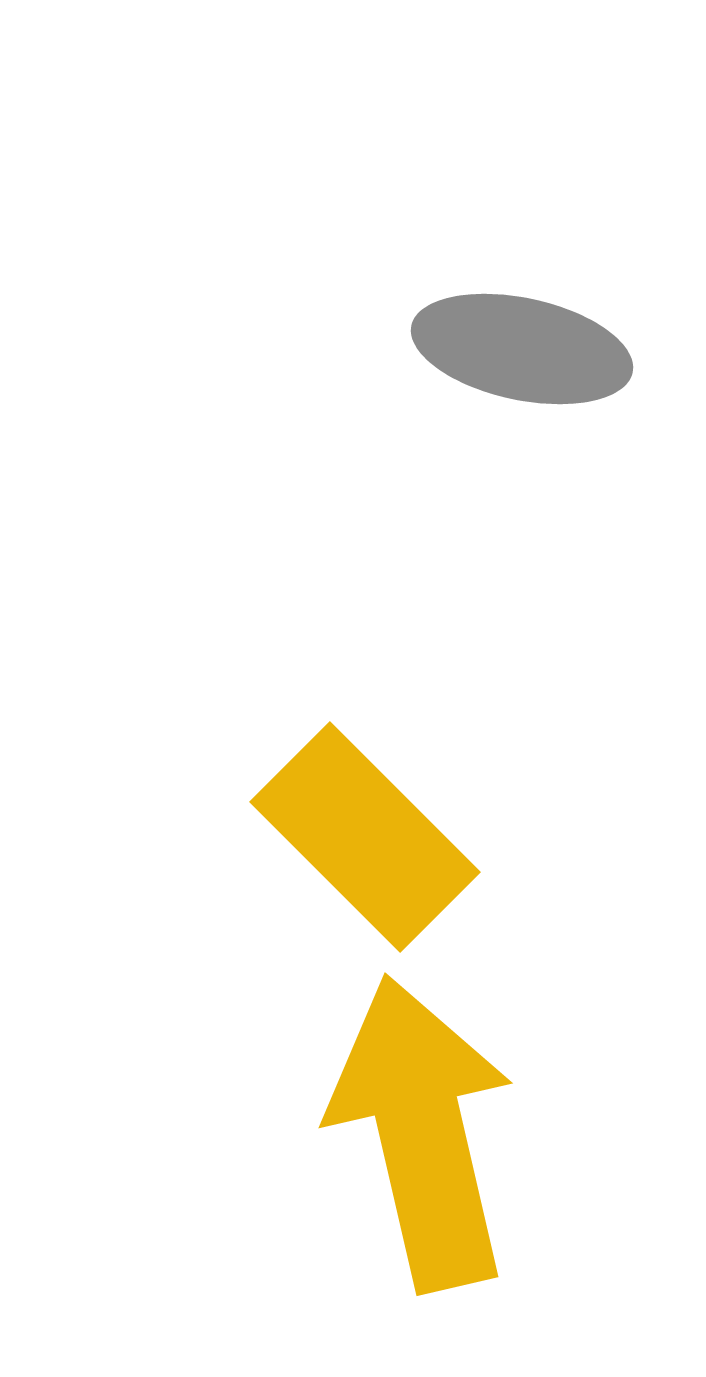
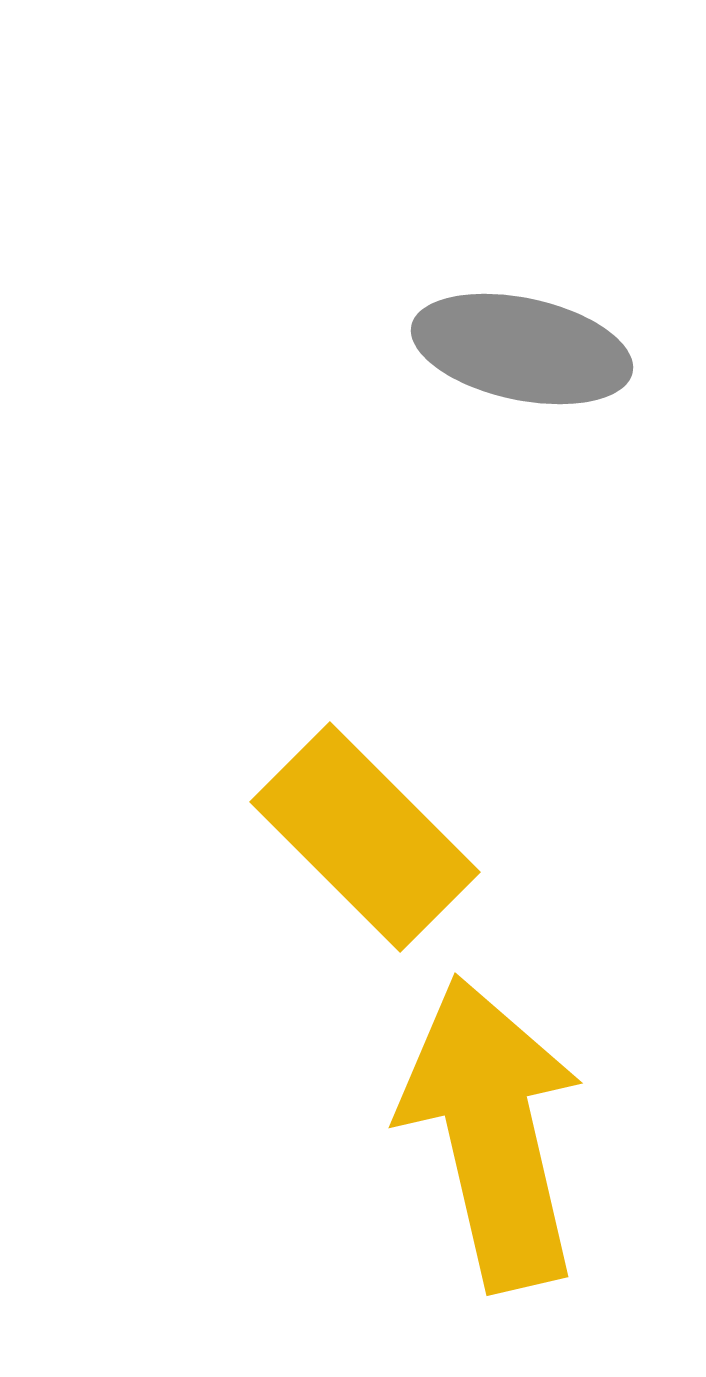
yellow arrow: moved 70 px right
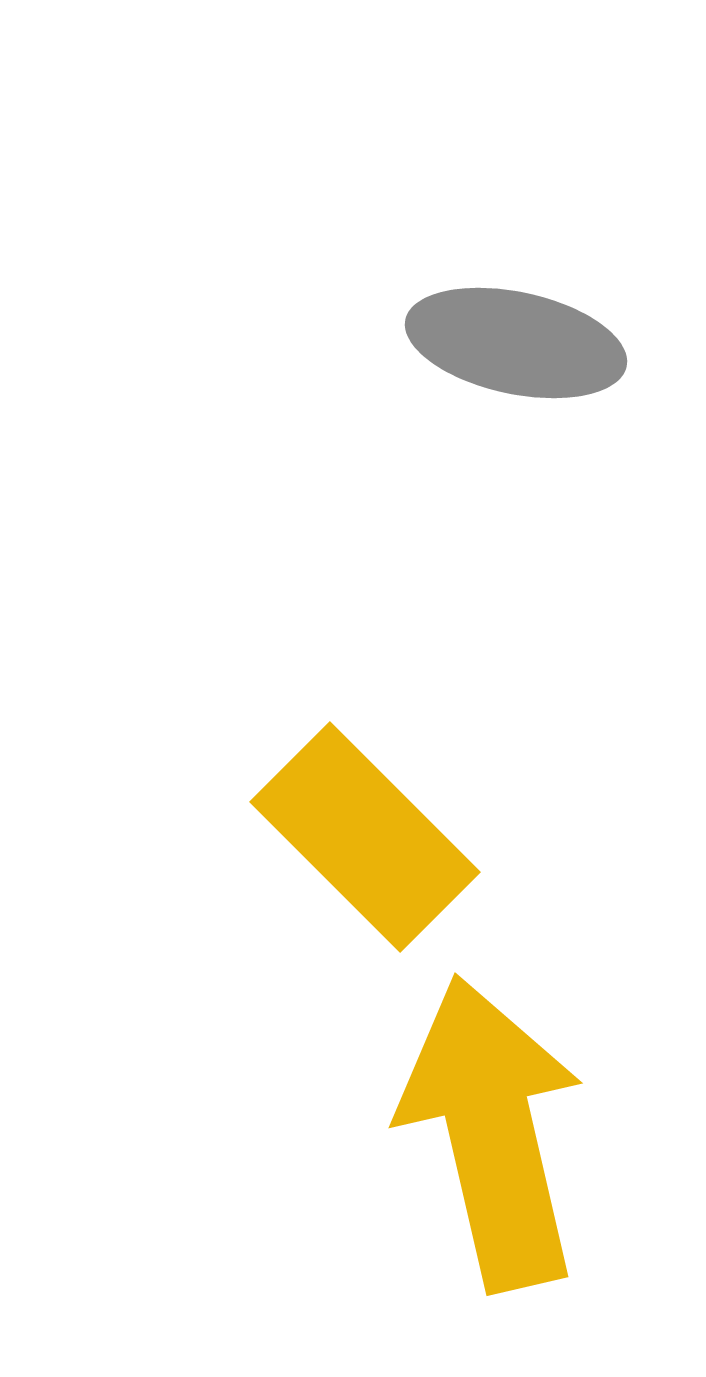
gray ellipse: moved 6 px left, 6 px up
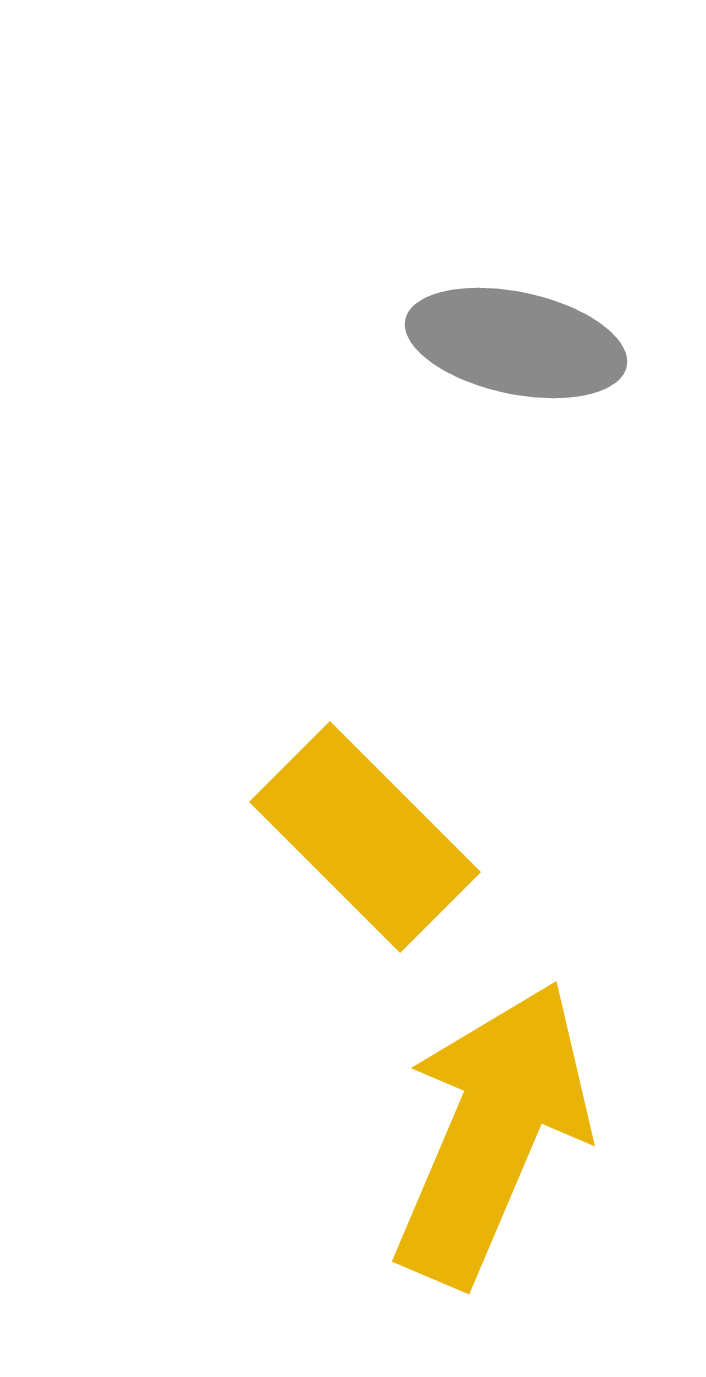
yellow arrow: rotated 36 degrees clockwise
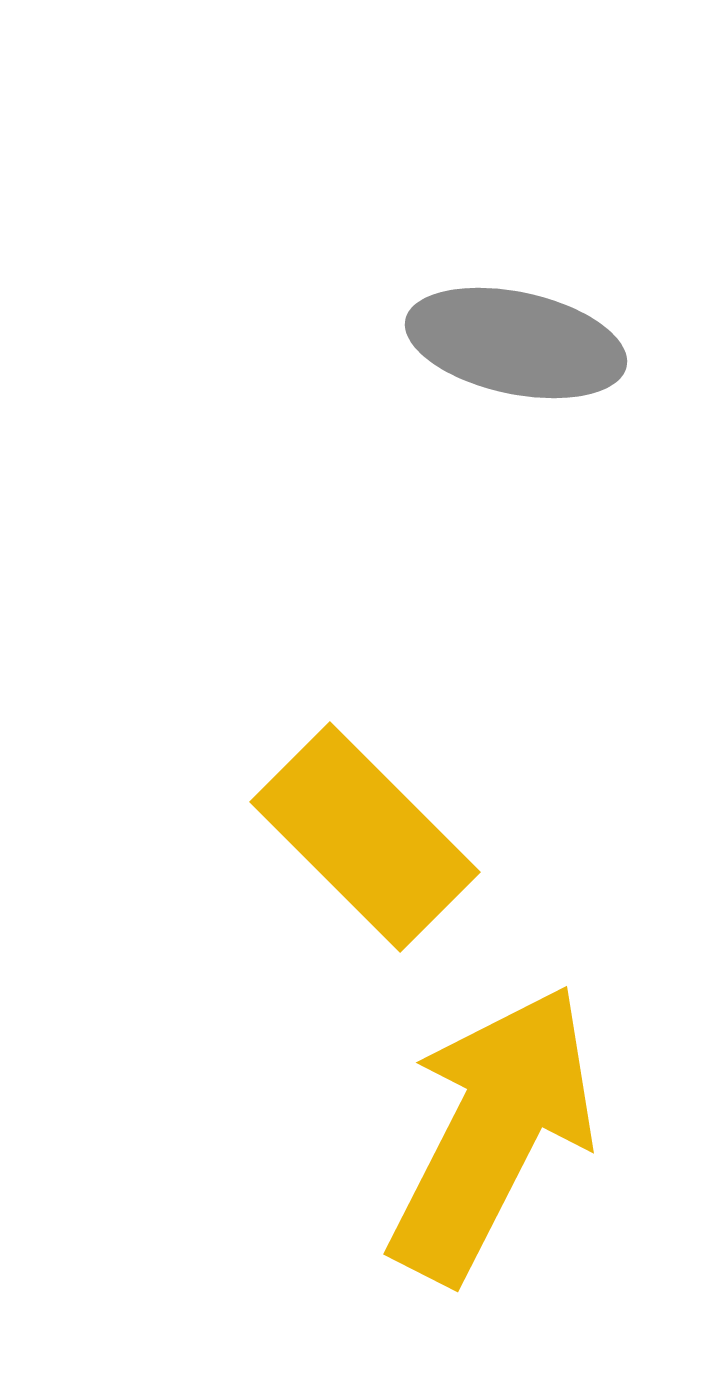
yellow arrow: rotated 4 degrees clockwise
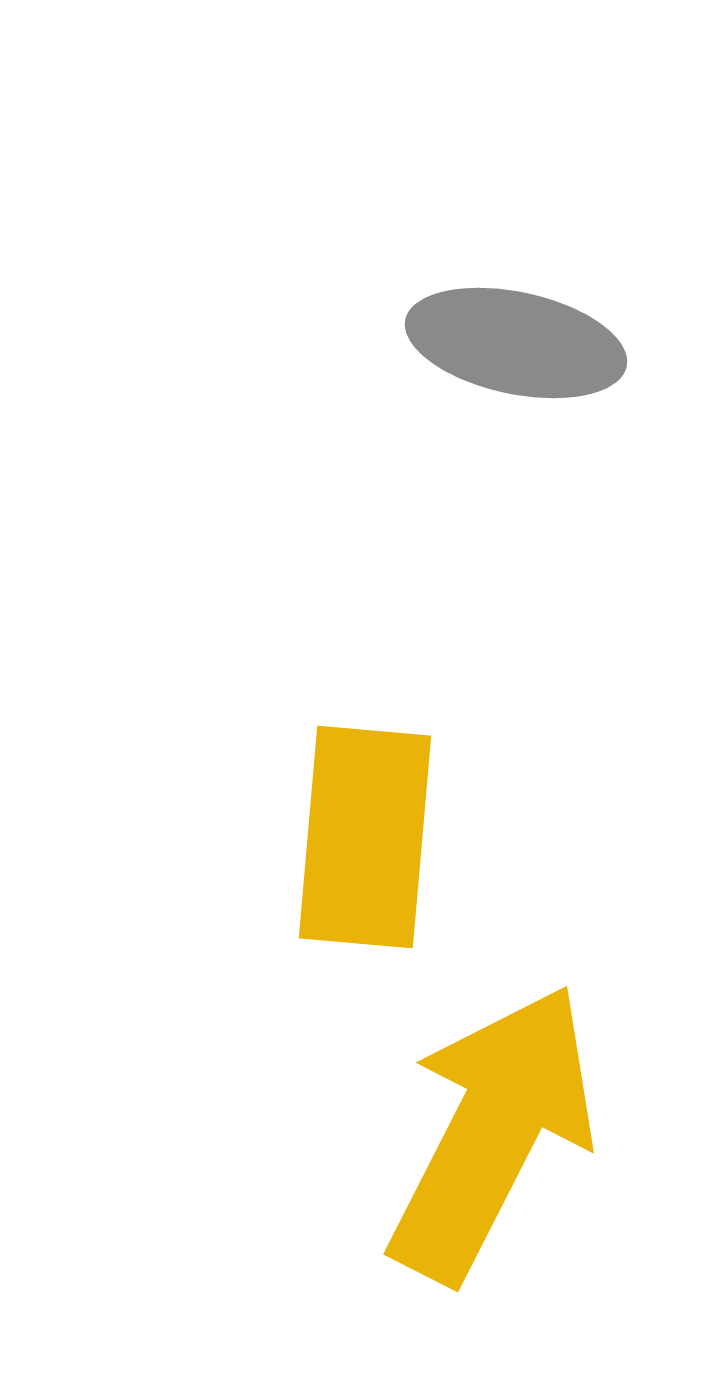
yellow rectangle: rotated 50 degrees clockwise
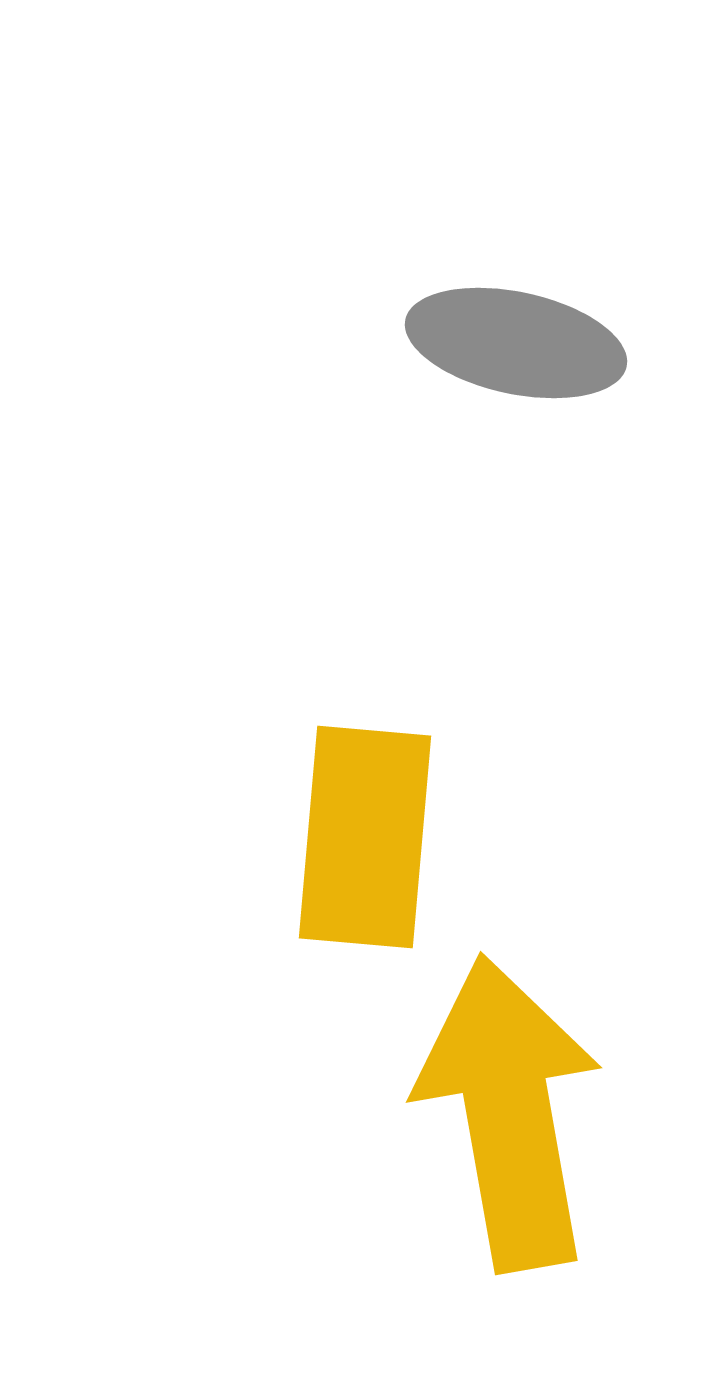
yellow arrow: moved 17 px right, 20 px up; rotated 37 degrees counterclockwise
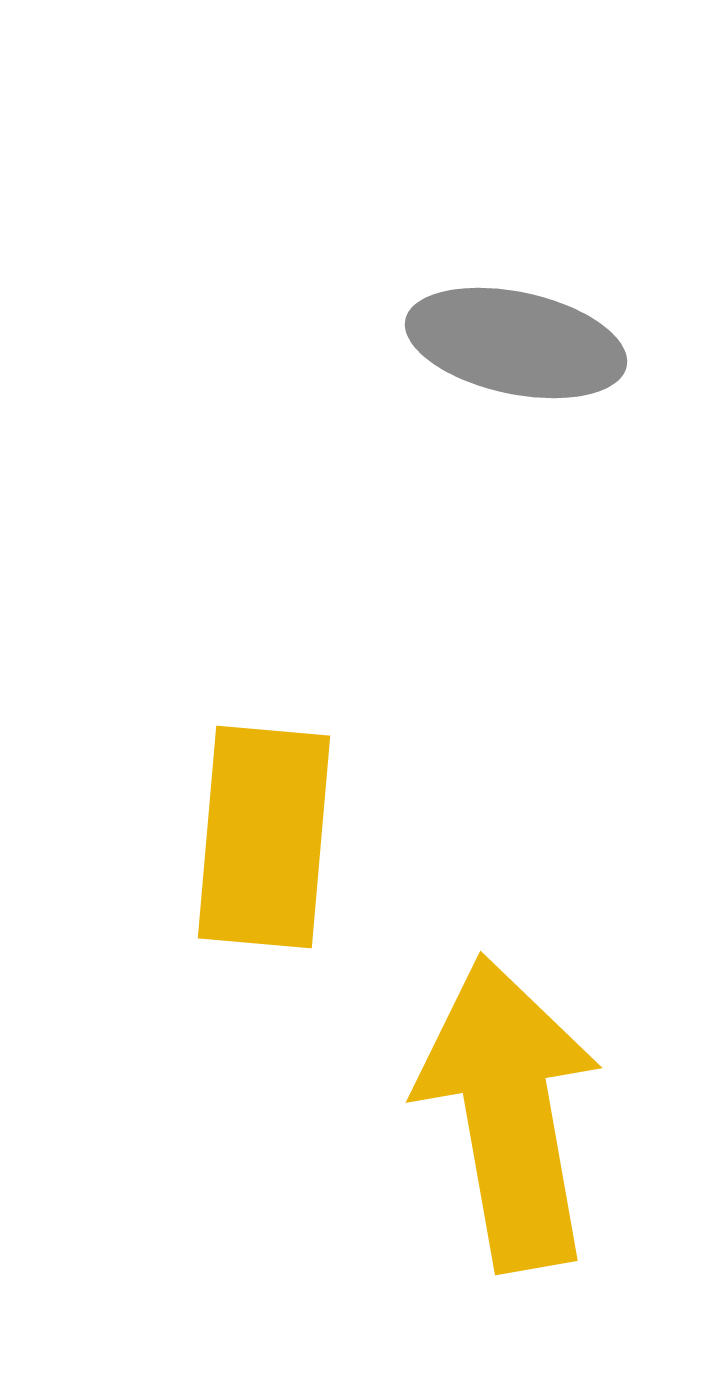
yellow rectangle: moved 101 px left
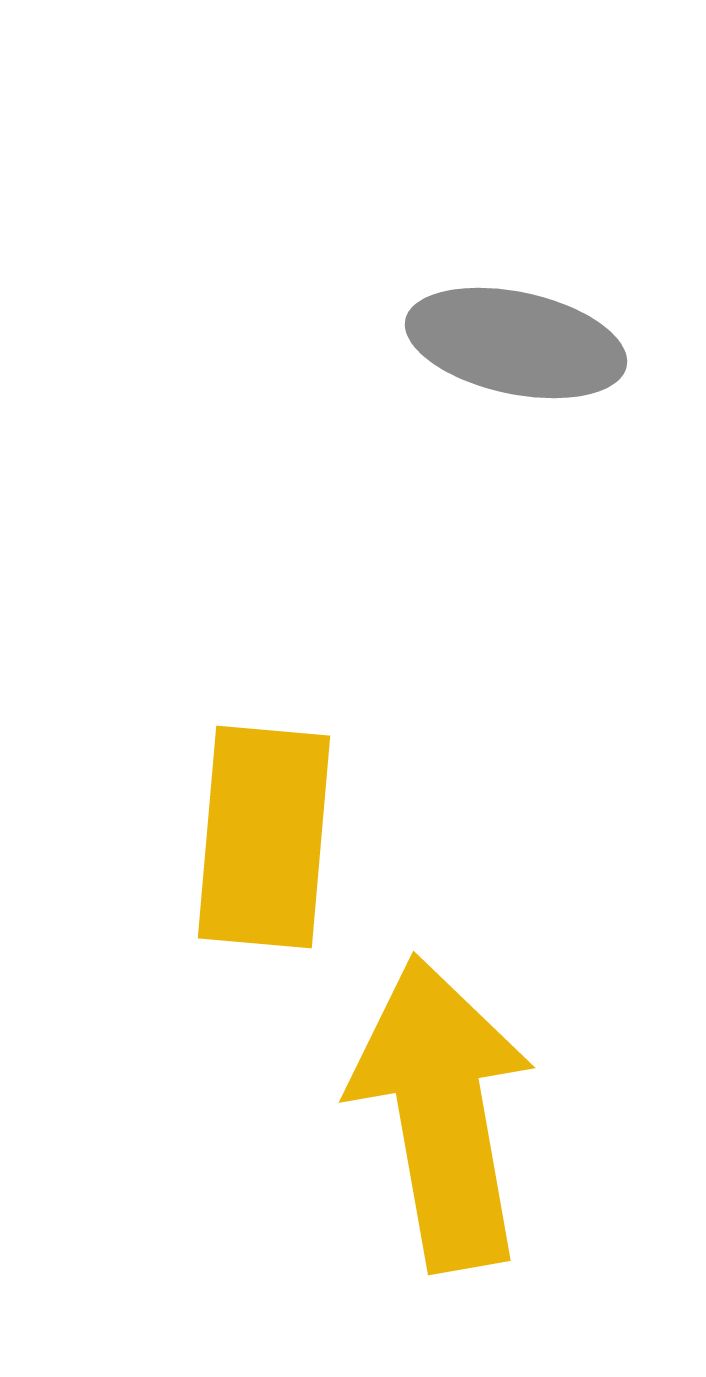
yellow arrow: moved 67 px left
